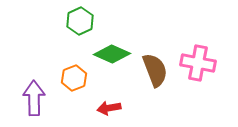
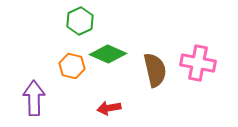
green diamond: moved 4 px left
brown semicircle: rotated 8 degrees clockwise
orange hexagon: moved 2 px left, 12 px up; rotated 25 degrees counterclockwise
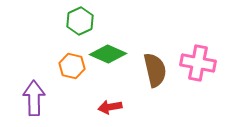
red arrow: moved 1 px right, 1 px up
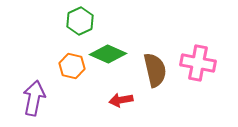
purple arrow: rotated 12 degrees clockwise
red arrow: moved 11 px right, 7 px up
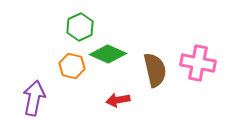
green hexagon: moved 6 px down
red arrow: moved 3 px left
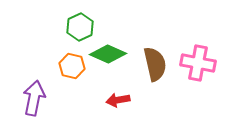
brown semicircle: moved 6 px up
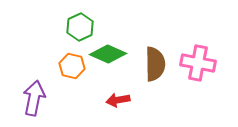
brown semicircle: rotated 12 degrees clockwise
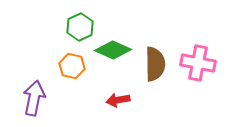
green diamond: moved 5 px right, 4 px up
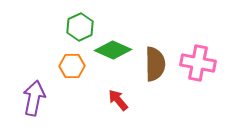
orange hexagon: rotated 15 degrees counterclockwise
red arrow: rotated 60 degrees clockwise
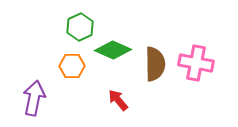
pink cross: moved 2 px left
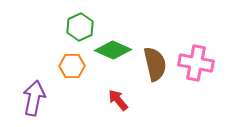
brown semicircle: rotated 12 degrees counterclockwise
